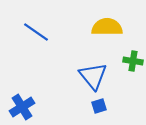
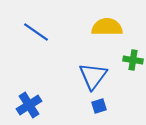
green cross: moved 1 px up
blue triangle: rotated 16 degrees clockwise
blue cross: moved 7 px right, 2 px up
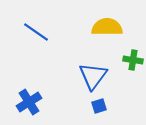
blue cross: moved 3 px up
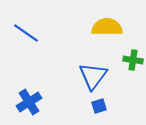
blue line: moved 10 px left, 1 px down
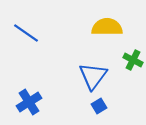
green cross: rotated 18 degrees clockwise
blue square: rotated 14 degrees counterclockwise
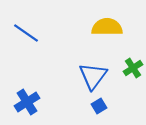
green cross: moved 8 px down; rotated 30 degrees clockwise
blue cross: moved 2 px left
